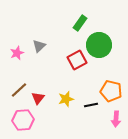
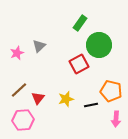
red square: moved 2 px right, 4 px down
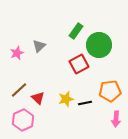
green rectangle: moved 4 px left, 8 px down
orange pentagon: moved 1 px left; rotated 20 degrees counterclockwise
red triangle: rotated 24 degrees counterclockwise
black line: moved 6 px left, 2 px up
pink hexagon: rotated 20 degrees counterclockwise
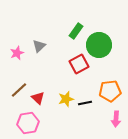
pink hexagon: moved 5 px right, 3 px down; rotated 15 degrees clockwise
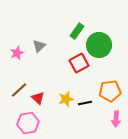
green rectangle: moved 1 px right
red square: moved 1 px up
